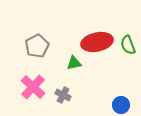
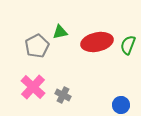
green semicircle: rotated 42 degrees clockwise
green triangle: moved 14 px left, 31 px up
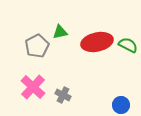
green semicircle: rotated 96 degrees clockwise
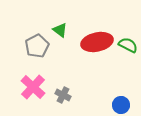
green triangle: moved 2 px up; rotated 49 degrees clockwise
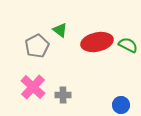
gray cross: rotated 28 degrees counterclockwise
